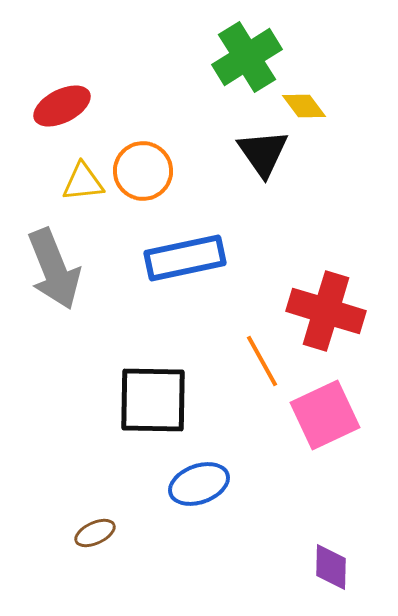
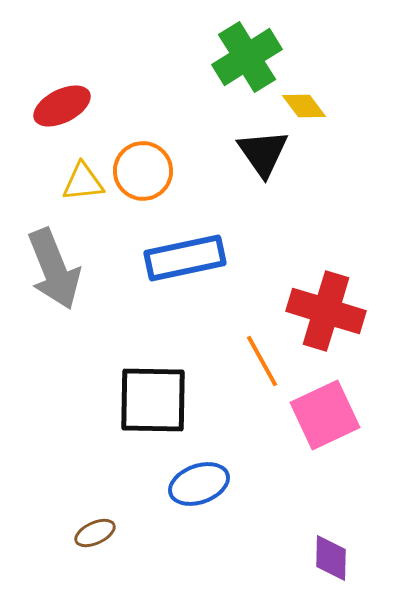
purple diamond: moved 9 px up
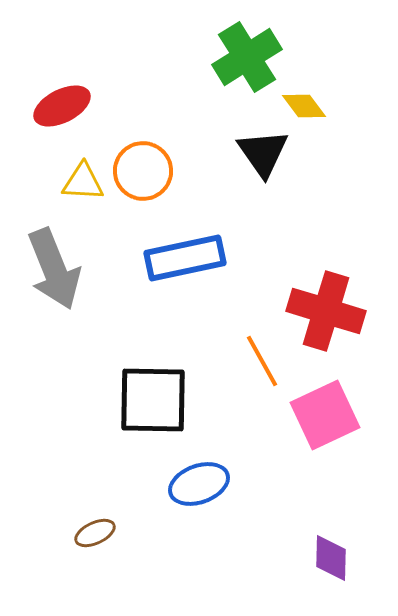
yellow triangle: rotated 9 degrees clockwise
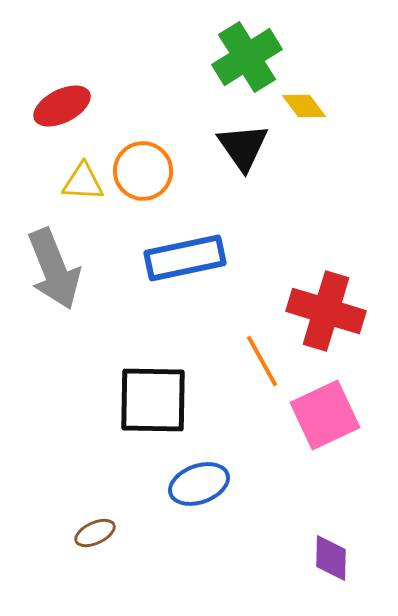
black triangle: moved 20 px left, 6 px up
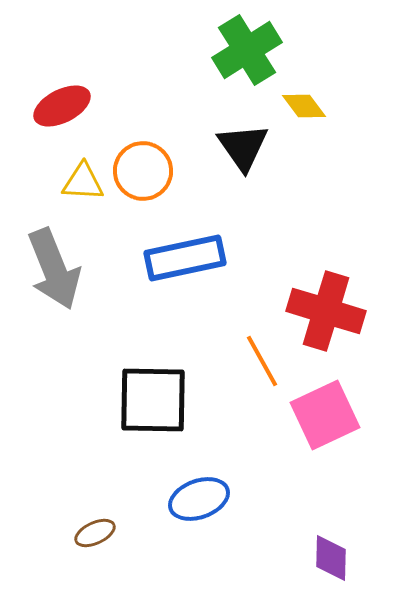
green cross: moved 7 px up
blue ellipse: moved 15 px down
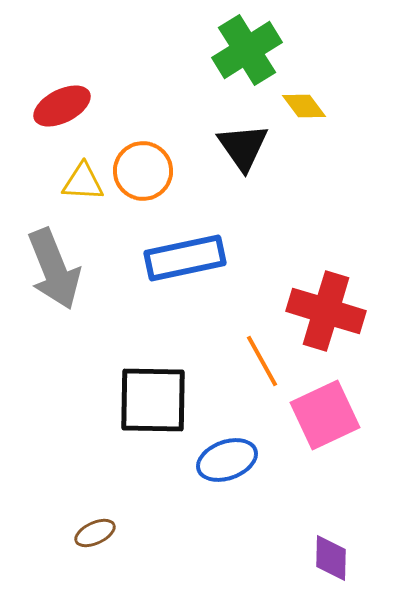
blue ellipse: moved 28 px right, 39 px up
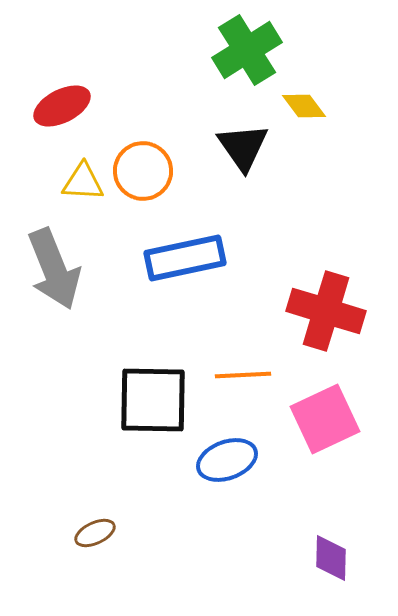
orange line: moved 19 px left, 14 px down; rotated 64 degrees counterclockwise
pink square: moved 4 px down
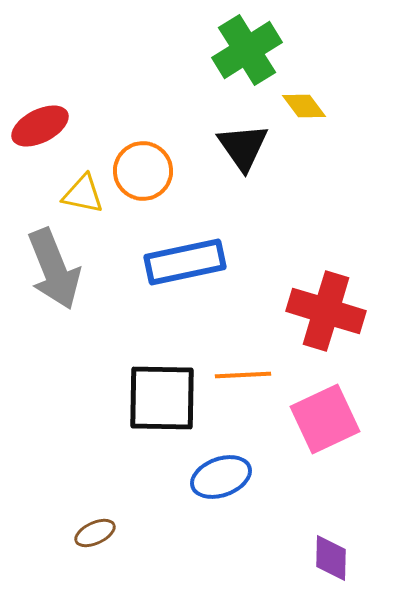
red ellipse: moved 22 px left, 20 px down
yellow triangle: moved 12 px down; rotated 9 degrees clockwise
blue rectangle: moved 4 px down
black square: moved 9 px right, 2 px up
blue ellipse: moved 6 px left, 17 px down
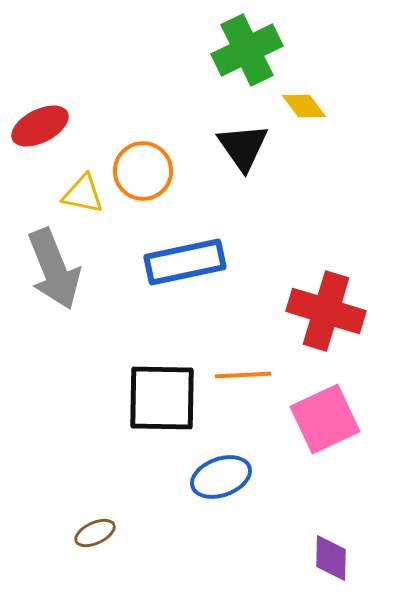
green cross: rotated 6 degrees clockwise
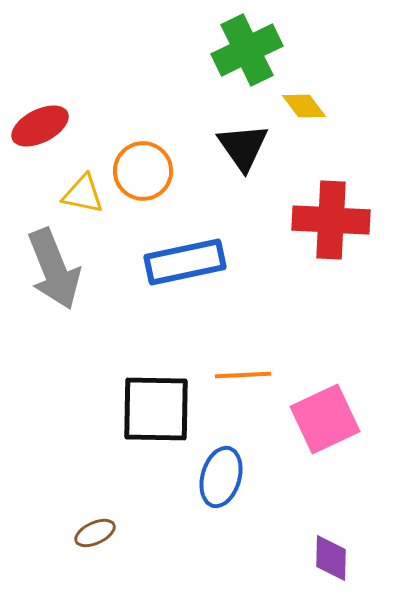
red cross: moved 5 px right, 91 px up; rotated 14 degrees counterclockwise
black square: moved 6 px left, 11 px down
blue ellipse: rotated 54 degrees counterclockwise
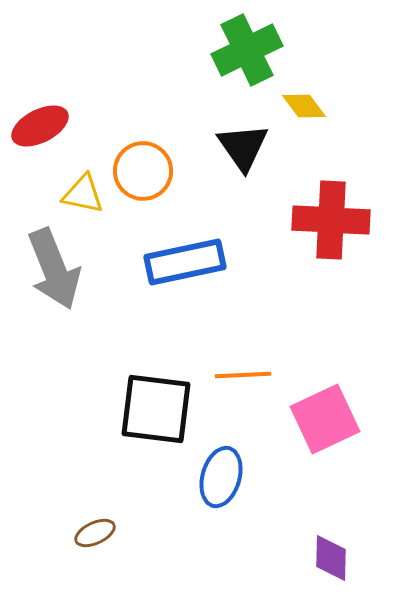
black square: rotated 6 degrees clockwise
